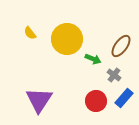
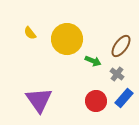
green arrow: moved 2 px down
gray cross: moved 3 px right, 1 px up
purple triangle: rotated 8 degrees counterclockwise
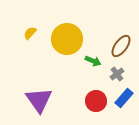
yellow semicircle: rotated 80 degrees clockwise
gray cross: rotated 16 degrees clockwise
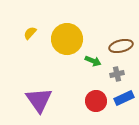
brown ellipse: rotated 40 degrees clockwise
gray cross: rotated 24 degrees clockwise
blue rectangle: rotated 24 degrees clockwise
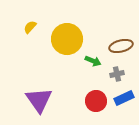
yellow semicircle: moved 6 px up
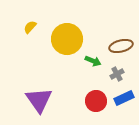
gray cross: rotated 16 degrees counterclockwise
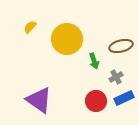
green arrow: moved 1 px right; rotated 49 degrees clockwise
gray cross: moved 1 px left, 3 px down
purple triangle: rotated 20 degrees counterclockwise
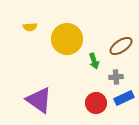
yellow semicircle: rotated 136 degrees counterclockwise
brown ellipse: rotated 20 degrees counterclockwise
gray cross: rotated 24 degrees clockwise
red circle: moved 2 px down
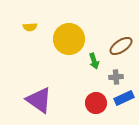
yellow circle: moved 2 px right
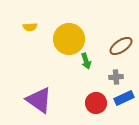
green arrow: moved 8 px left
